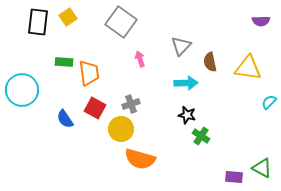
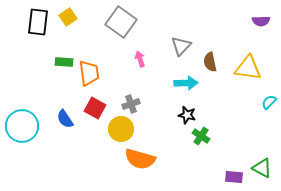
cyan circle: moved 36 px down
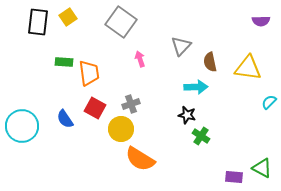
cyan arrow: moved 10 px right, 4 px down
orange semicircle: rotated 16 degrees clockwise
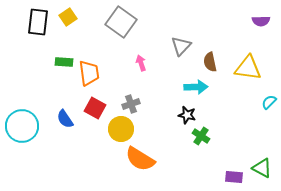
pink arrow: moved 1 px right, 4 px down
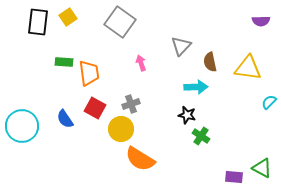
gray square: moved 1 px left
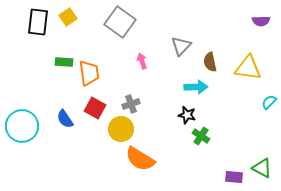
pink arrow: moved 1 px right, 2 px up
